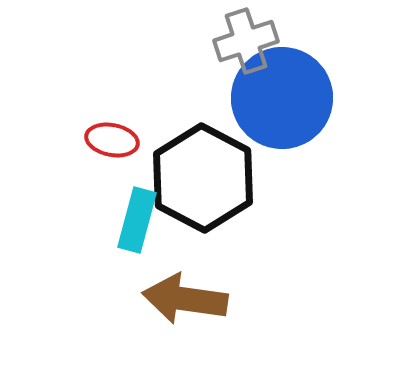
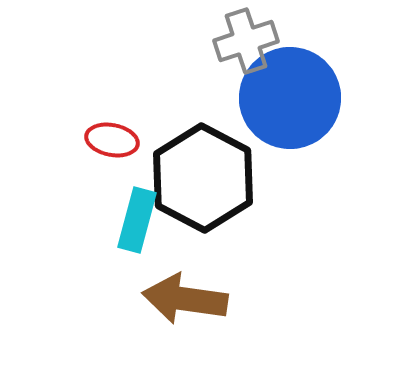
blue circle: moved 8 px right
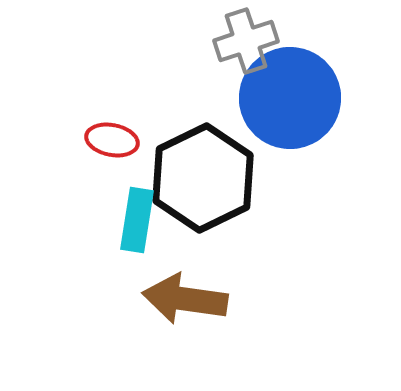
black hexagon: rotated 6 degrees clockwise
cyan rectangle: rotated 6 degrees counterclockwise
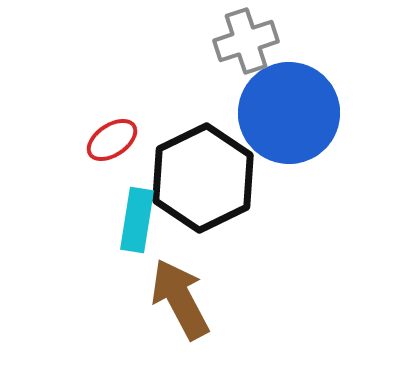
blue circle: moved 1 px left, 15 px down
red ellipse: rotated 45 degrees counterclockwise
brown arrow: moved 5 px left; rotated 54 degrees clockwise
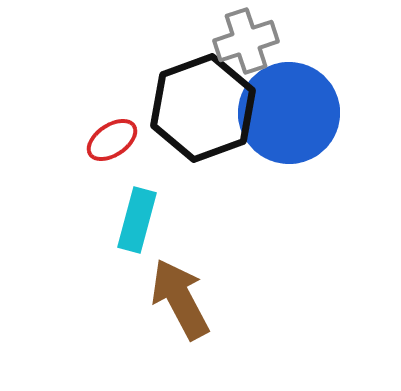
black hexagon: moved 70 px up; rotated 6 degrees clockwise
cyan rectangle: rotated 6 degrees clockwise
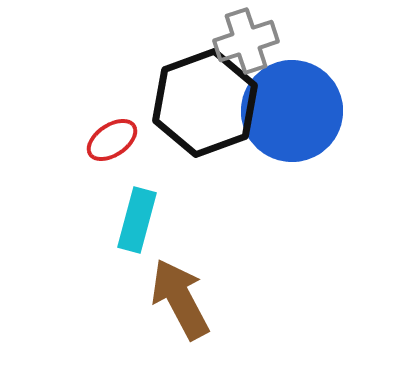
black hexagon: moved 2 px right, 5 px up
blue circle: moved 3 px right, 2 px up
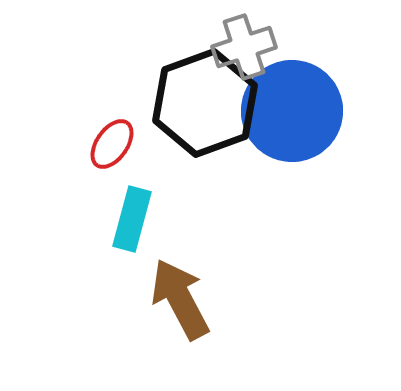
gray cross: moved 2 px left, 6 px down
red ellipse: moved 4 px down; rotated 21 degrees counterclockwise
cyan rectangle: moved 5 px left, 1 px up
